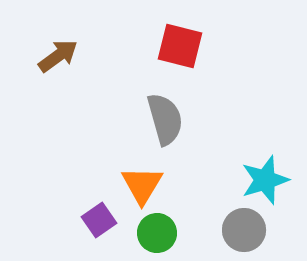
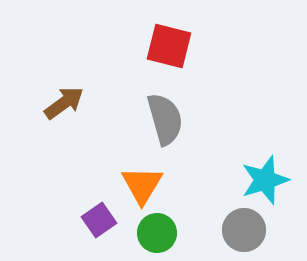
red square: moved 11 px left
brown arrow: moved 6 px right, 47 px down
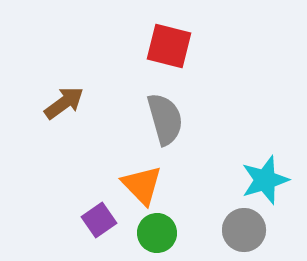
orange triangle: rotated 15 degrees counterclockwise
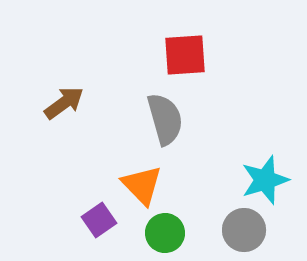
red square: moved 16 px right, 9 px down; rotated 18 degrees counterclockwise
green circle: moved 8 px right
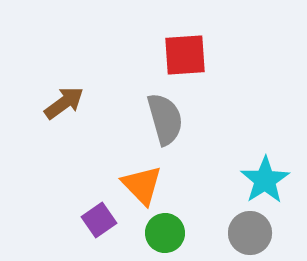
cyan star: rotated 15 degrees counterclockwise
gray circle: moved 6 px right, 3 px down
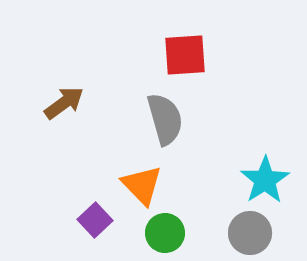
purple square: moved 4 px left; rotated 8 degrees counterclockwise
